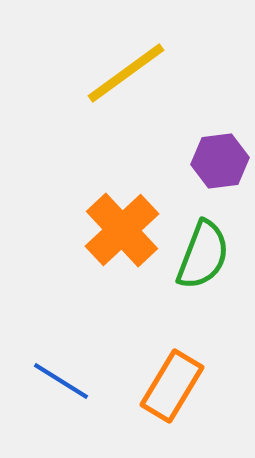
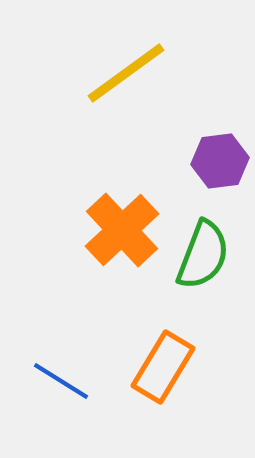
orange rectangle: moved 9 px left, 19 px up
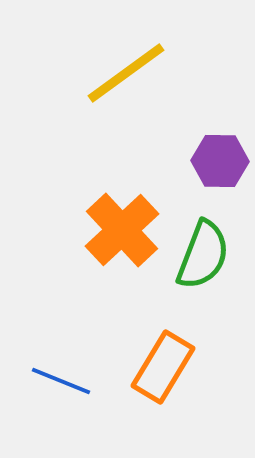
purple hexagon: rotated 8 degrees clockwise
blue line: rotated 10 degrees counterclockwise
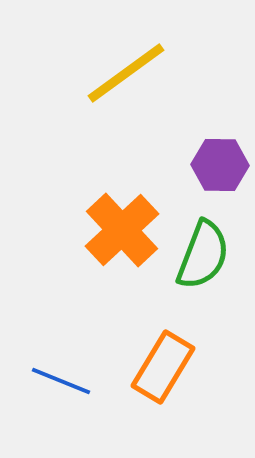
purple hexagon: moved 4 px down
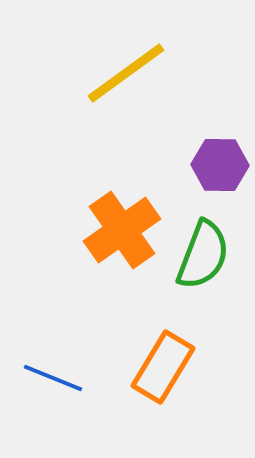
orange cross: rotated 8 degrees clockwise
blue line: moved 8 px left, 3 px up
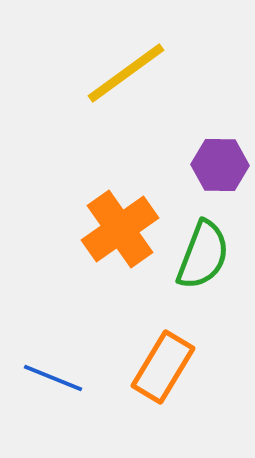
orange cross: moved 2 px left, 1 px up
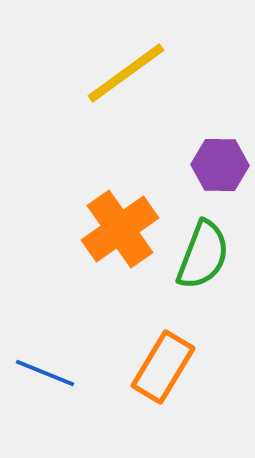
blue line: moved 8 px left, 5 px up
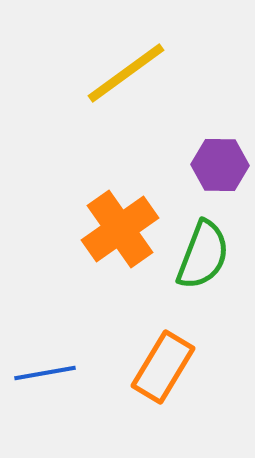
blue line: rotated 32 degrees counterclockwise
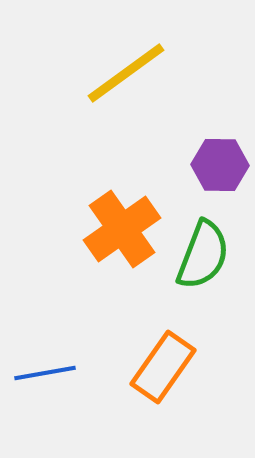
orange cross: moved 2 px right
orange rectangle: rotated 4 degrees clockwise
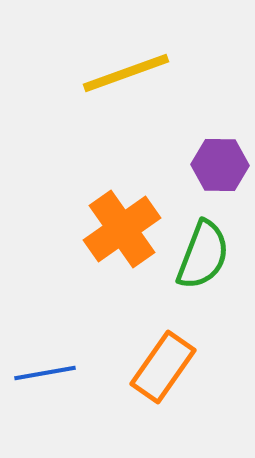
yellow line: rotated 16 degrees clockwise
